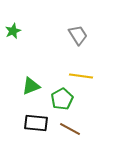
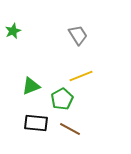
yellow line: rotated 30 degrees counterclockwise
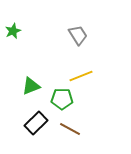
green pentagon: rotated 30 degrees clockwise
black rectangle: rotated 50 degrees counterclockwise
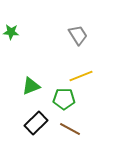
green star: moved 2 px left, 1 px down; rotated 28 degrees clockwise
green pentagon: moved 2 px right
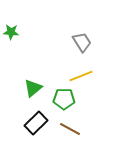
gray trapezoid: moved 4 px right, 7 px down
green triangle: moved 2 px right, 2 px down; rotated 18 degrees counterclockwise
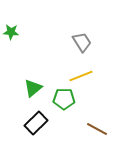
brown line: moved 27 px right
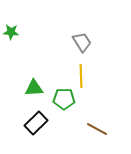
yellow line: rotated 70 degrees counterclockwise
green triangle: moved 1 px right; rotated 36 degrees clockwise
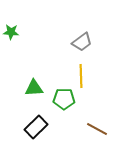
gray trapezoid: rotated 85 degrees clockwise
black rectangle: moved 4 px down
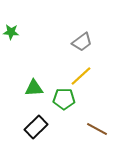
yellow line: rotated 50 degrees clockwise
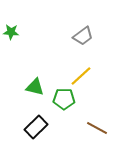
gray trapezoid: moved 1 px right, 6 px up
green triangle: moved 1 px right, 1 px up; rotated 18 degrees clockwise
brown line: moved 1 px up
